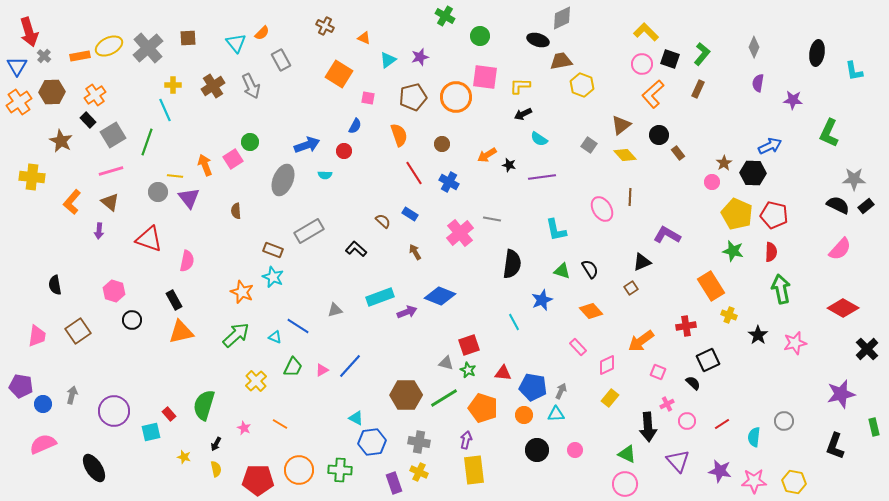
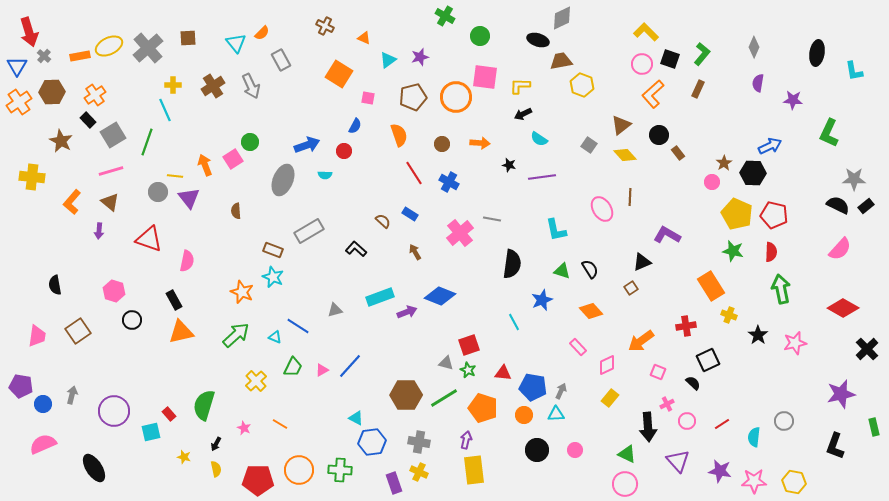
orange arrow at (487, 155): moved 7 px left, 12 px up; rotated 144 degrees counterclockwise
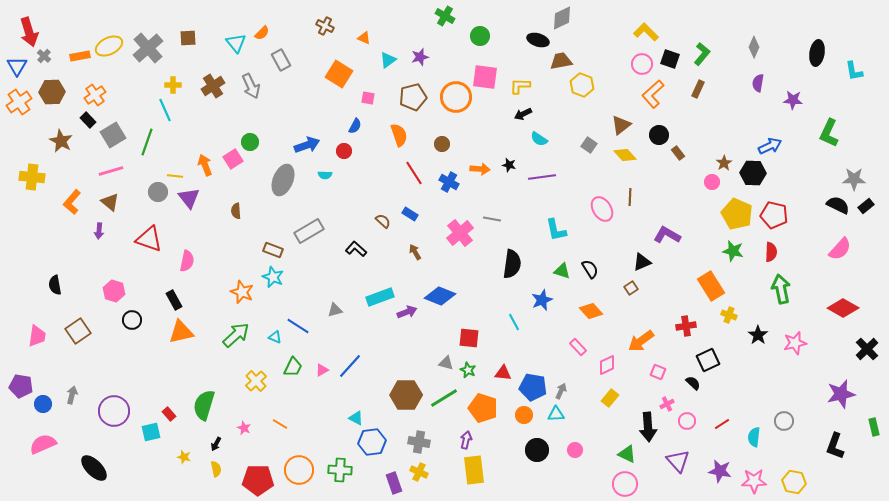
orange arrow at (480, 143): moved 26 px down
red square at (469, 345): moved 7 px up; rotated 25 degrees clockwise
black ellipse at (94, 468): rotated 12 degrees counterclockwise
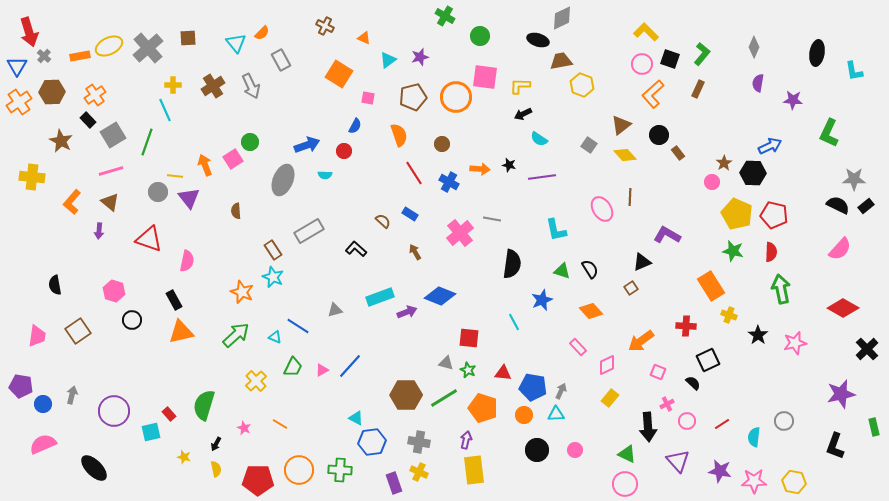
brown rectangle at (273, 250): rotated 36 degrees clockwise
red cross at (686, 326): rotated 12 degrees clockwise
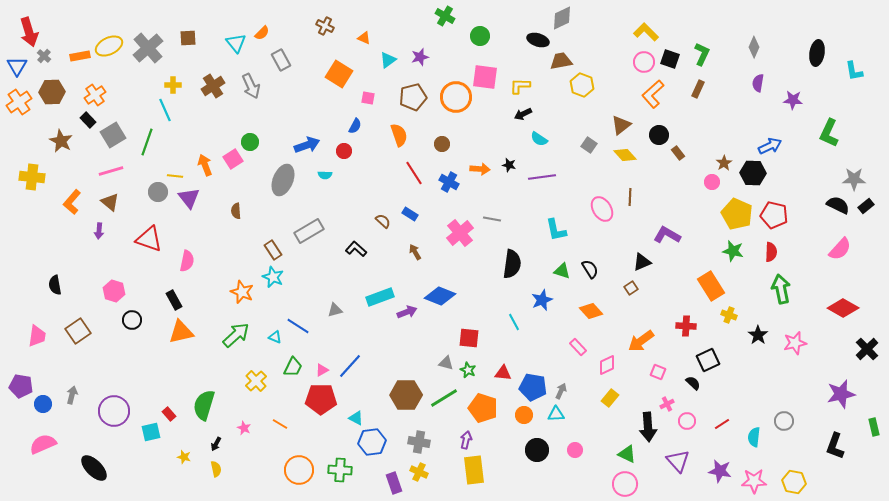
green L-shape at (702, 54): rotated 15 degrees counterclockwise
pink circle at (642, 64): moved 2 px right, 2 px up
red pentagon at (258, 480): moved 63 px right, 81 px up
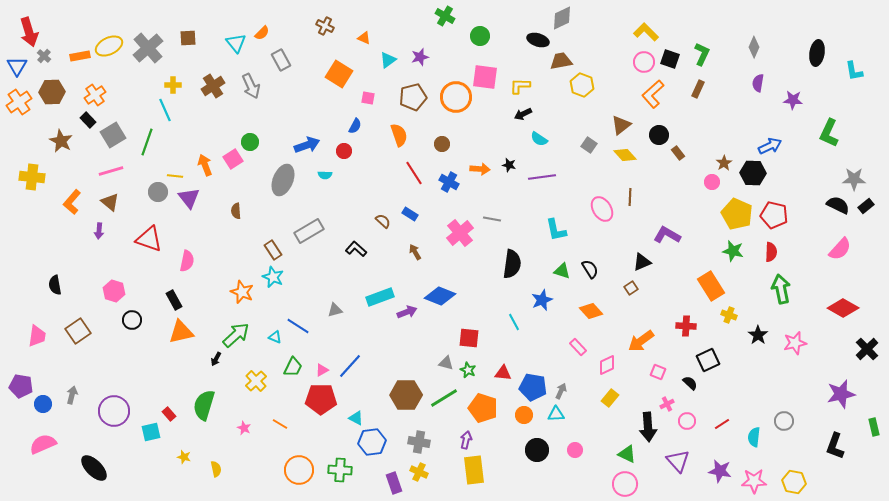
black semicircle at (693, 383): moved 3 px left
black arrow at (216, 444): moved 85 px up
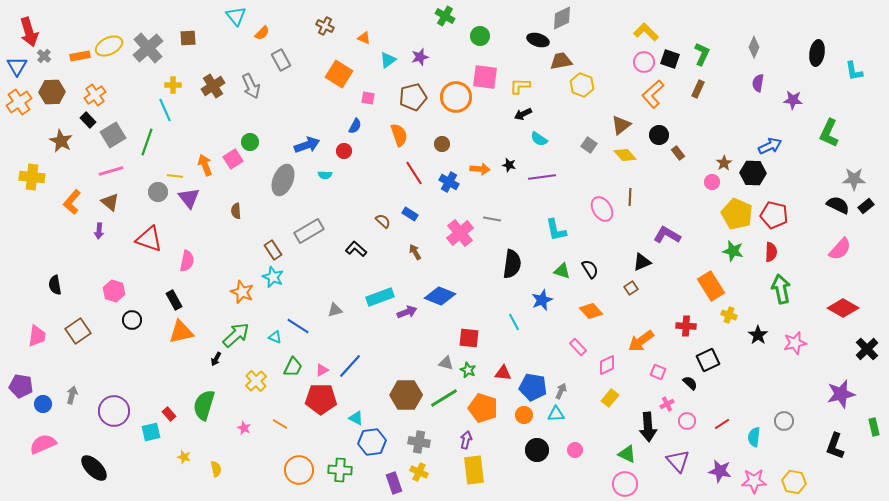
cyan triangle at (236, 43): moved 27 px up
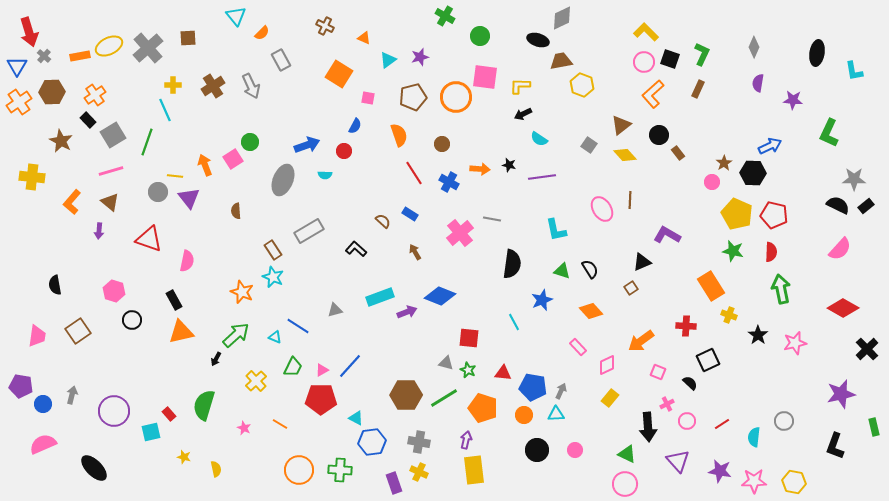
brown line at (630, 197): moved 3 px down
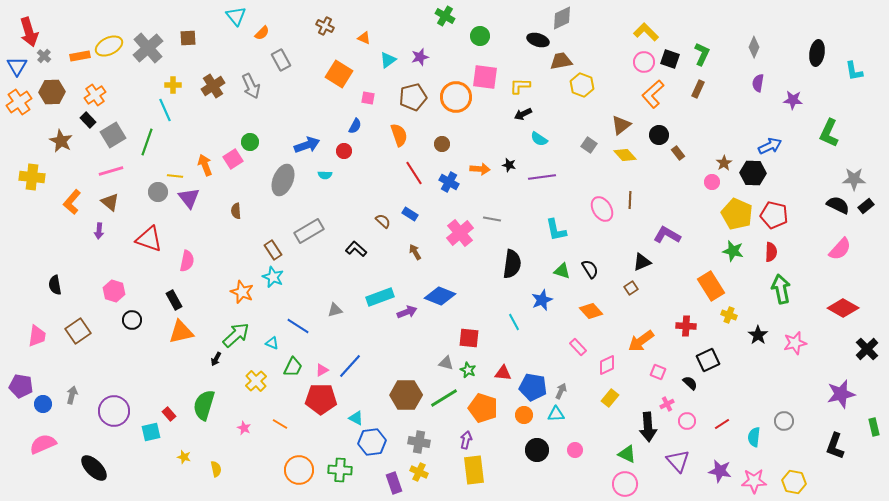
cyan triangle at (275, 337): moved 3 px left, 6 px down
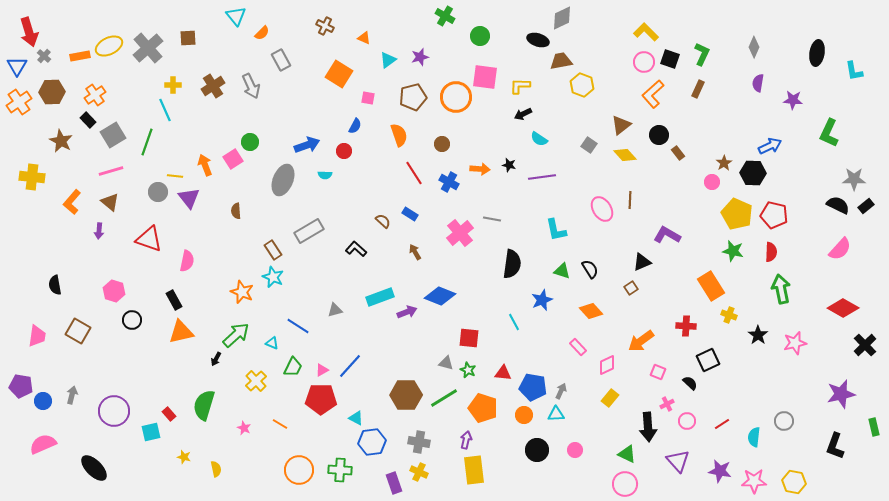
brown square at (78, 331): rotated 25 degrees counterclockwise
black cross at (867, 349): moved 2 px left, 4 px up
blue circle at (43, 404): moved 3 px up
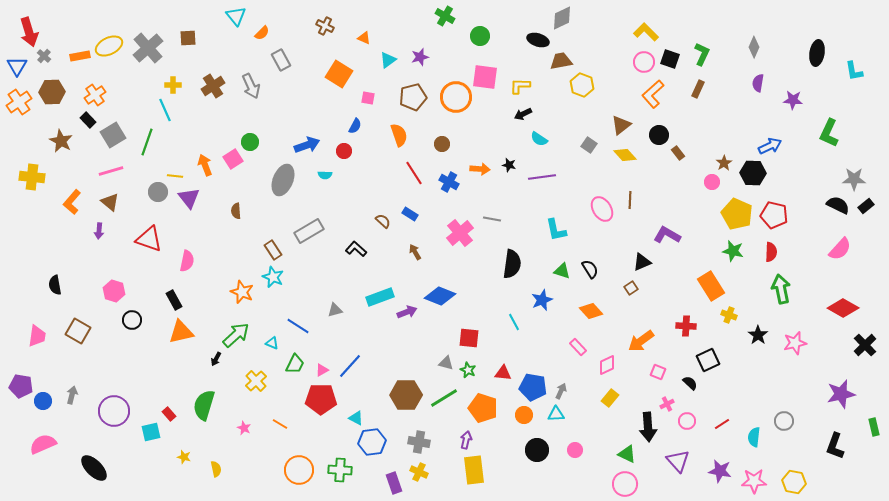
green trapezoid at (293, 367): moved 2 px right, 3 px up
